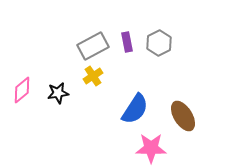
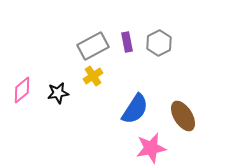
pink star: rotated 12 degrees counterclockwise
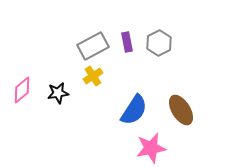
blue semicircle: moved 1 px left, 1 px down
brown ellipse: moved 2 px left, 6 px up
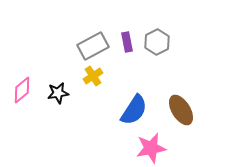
gray hexagon: moved 2 px left, 1 px up
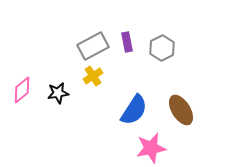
gray hexagon: moved 5 px right, 6 px down
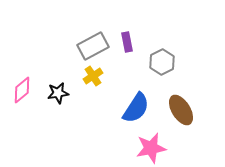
gray hexagon: moved 14 px down
blue semicircle: moved 2 px right, 2 px up
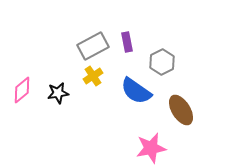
blue semicircle: moved 17 px up; rotated 92 degrees clockwise
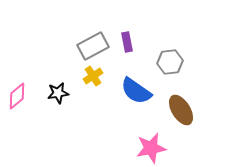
gray hexagon: moved 8 px right; rotated 20 degrees clockwise
pink diamond: moved 5 px left, 6 px down
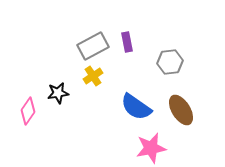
blue semicircle: moved 16 px down
pink diamond: moved 11 px right, 15 px down; rotated 16 degrees counterclockwise
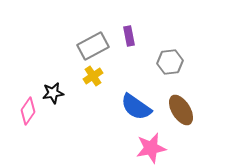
purple rectangle: moved 2 px right, 6 px up
black star: moved 5 px left
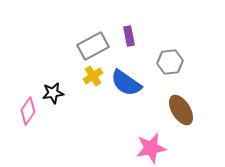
blue semicircle: moved 10 px left, 24 px up
